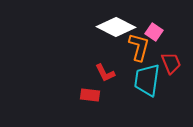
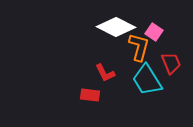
cyan trapezoid: rotated 40 degrees counterclockwise
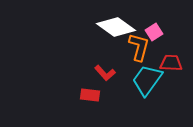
white diamond: rotated 9 degrees clockwise
pink square: rotated 24 degrees clockwise
red trapezoid: rotated 65 degrees counterclockwise
red L-shape: rotated 15 degrees counterclockwise
cyan trapezoid: rotated 68 degrees clockwise
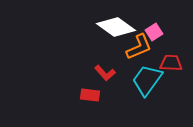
orange L-shape: rotated 52 degrees clockwise
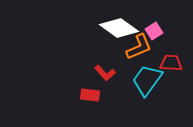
white diamond: moved 3 px right, 1 px down
pink square: moved 1 px up
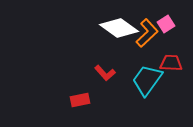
pink square: moved 12 px right, 7 px up
orange L-shape: moved 8 px right, 14 px up; rotated 20 degrees counterclockwise
red rectangle: moved 10 px left, 5 px down; rotated 18 degrees counterclockwise
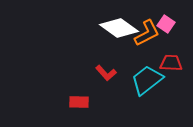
pink square: rotated 24 degrees counterclockwise
orange L-shape: rotated 16 degrees clockwise
red L-shape: moved 1 px right
cyan trapezoid: rotated 16 degrees clockwise
red rectangle: moved 1 px left, 2 px down; rotated 12 degrees clockwise
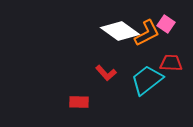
white diamond: moved 1 px right, 3 px down
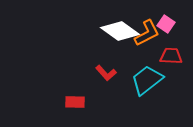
red trapezoid: moved 7 px up
red rectangle: moved 4 px left
